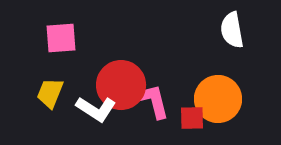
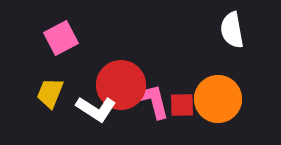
pink square: rotated 24 degrees counterclockwise
red square: moved 10 px left, 13 px up
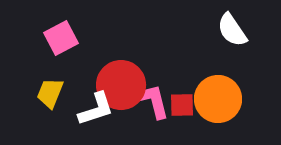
white semicircle: rotated 24 degrees counterclockwise
white L-shape: rotated 51 degrees counterclockwise
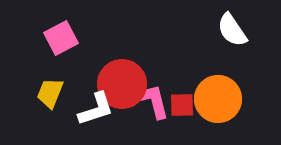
red circle: moved 1 px right, 1 px up
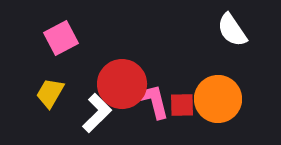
yellow trapezoid: rotated 8 degrees clockwise
white L-shape: moved 1 px right, 4 px down; rotated 27 degrees counterclockwise
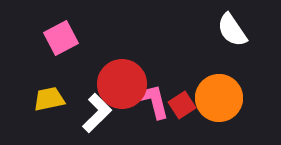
yellow trapezoid: moved 1 px left, 6 px down; rotated 48 degrees clockwise
orange circle: moved 1 px right, 1 px up
red square: rotated 32 degrees counterclockwise
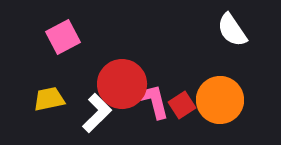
pink square: moved 2 px right, 1 px up
orange circle: moved 1 px right, 2 px down
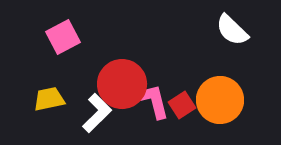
white semicircle: rotated 12 degrees counterclockwise
